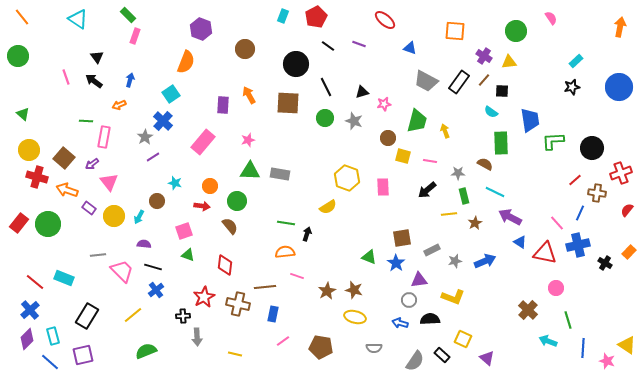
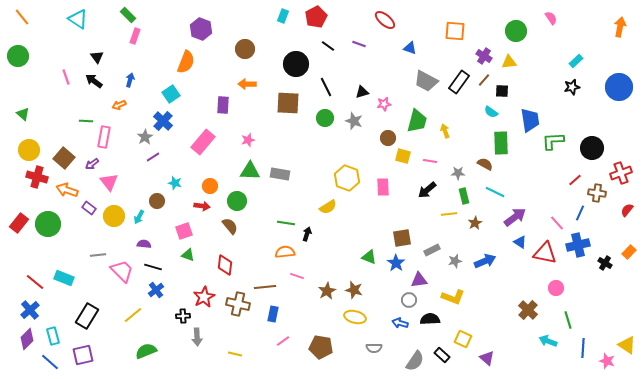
orange arrow at (249, 95): moved 2 px left, 11 px up; rotated 60 degrees counterclockwise
purple arrow at (510, 217): moved 5 px right; rotated 115 degrees clockwise
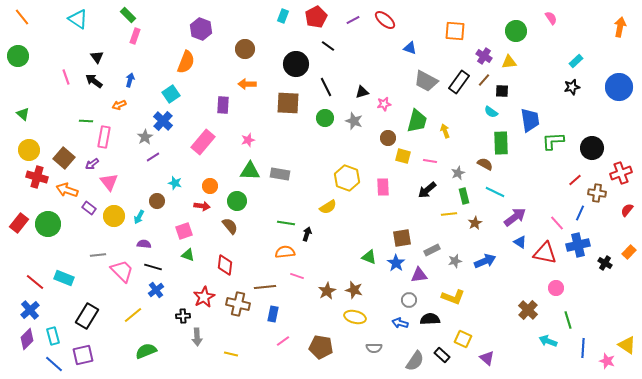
purple line at (359, 44): moved 6 px left, 24 px up; rotated 48 degrees counterclockwise
gray star at (458, 173): rotated 24 degrees counterclockwise
purple triangle at (419, 280): moved 5 px up
yellow line at (235, 354): moved 4 px left
blue line at (50, 362): moved 4 px right, 2 px down
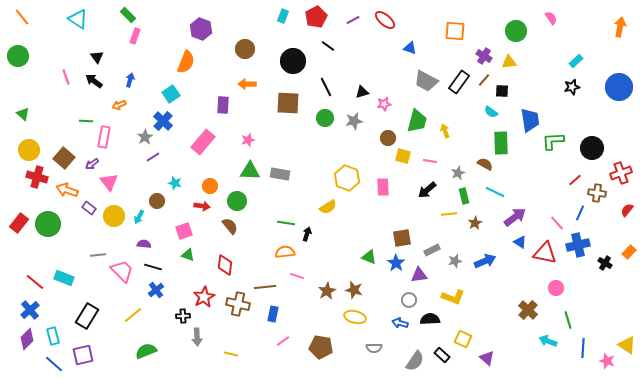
black circle at (296, 64): moved 3 px left, 3 px up
gray star at (354, 121): rotated 30 degrees counterclockwise
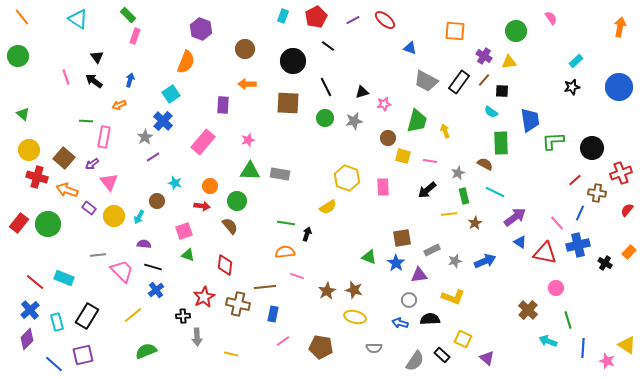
cyan rectangle at (53, 336): moved 4 px right, 14 px up
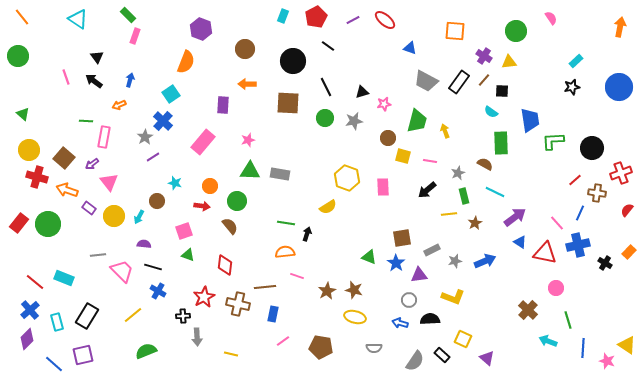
blue cross at (156, 290): moved 2 px right, 1 px down; rotated 21 degrees counterclockwise
